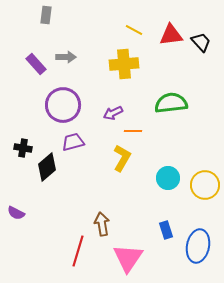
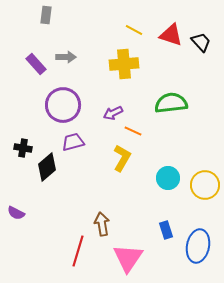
red triangle: rotated 25 degrees clockwise
orange line: rotated 24 degrees clockwise
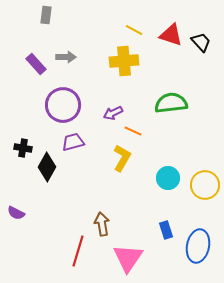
yellow cross: moved 3 px up
black diamond: rotated 20 degrees counterclockwise
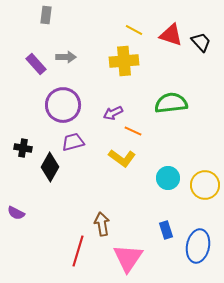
yellow L-shape: rotated 96 degrees clockwise
black diamond: moved 3 px right
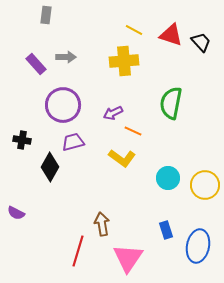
green semicircle: rotated 72 degrees counterclockwise
black cross: moved 1 px left, 8 px up
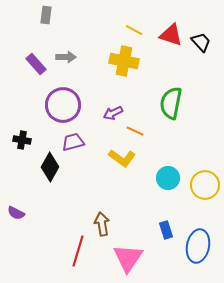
yellow cross: rotated 16 degrees clockwise
orange line: moved 2 px right
